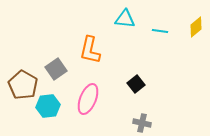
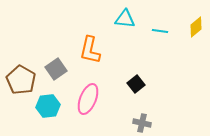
brown pentagon: moved 2 px left, 5 px up
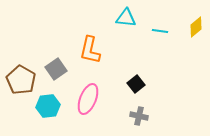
cyan triangle: moved 1 px right, 1 px up
gray cross: moved 3 px left, 7 px up
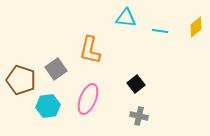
brown pentagon: rotated 12 degrees counterclockwise
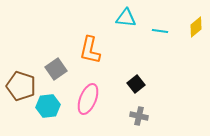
brown pentagon: moved 6 px down
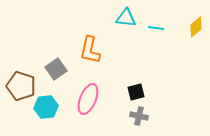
cyan line: moved 4 px left, 3 px up
black square: moved 8 px down; rotated 24 degrees clockwise
cyan hexagon: moved 2 px left, 1 px down
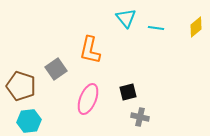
cyan triangle: rotated 45 degrees clockwise
black square: moved 8 px left
cyan hexagon: moved 17 px left, 14 px down
gray cross: moved 1 px right, 1 px down
